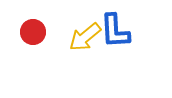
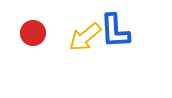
red circle: moved 1 px down
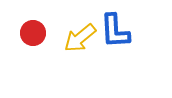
yellow arrow: moved 5 px left, 1 px down
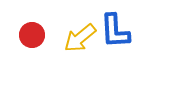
red circle: moved 1 px left, 2 px down
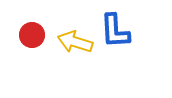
yellow arrow: moved 5 px left, 4 px down; rotated 56 degrees clockwise
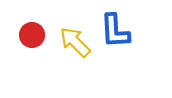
yellow arrow: rotated 28 degrees clockwise
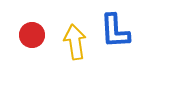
yellow arrow: rotated 36 degrees clockwise
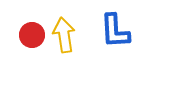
yellow arrow: moved 11 px left, 7 px up
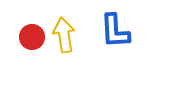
red circle: moved 2 px down
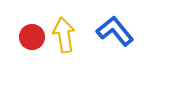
blue L-shape: rotated 144 degrees clockwise
